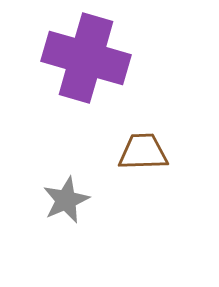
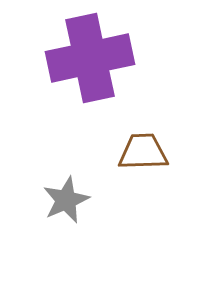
purple cross: moved 4 px right; rotated 28 degrees counterclockwise
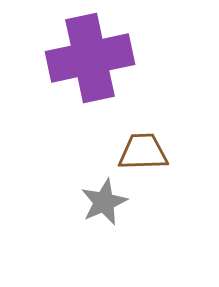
gray star: moved 38 px right, 2 px down
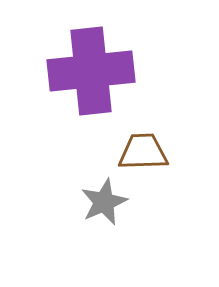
purple cross: moved 1 px right, 13 px down; rotated 6 degrees clockwise
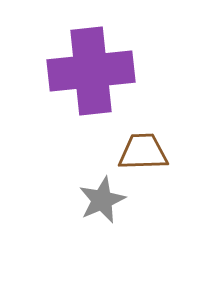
gray star: moved 2 px left, 2 px up
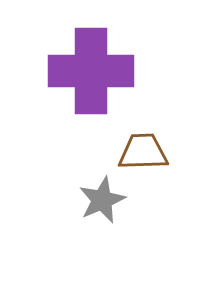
purple cross: rotated 6 degrees clockwise
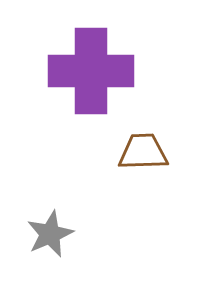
gray star: moved 52 px left, 34 px down
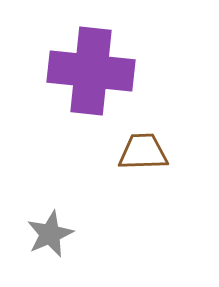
purple cross: rotated 6 degrees clockwise
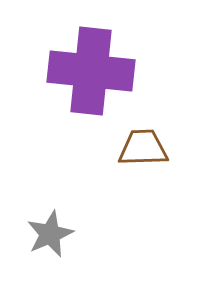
brown trapezoid: moved 4 px up
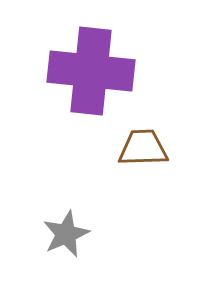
gray star: moved 16 px right
